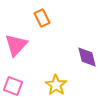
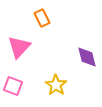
pink triangle: moved 3 px right, 2 px down
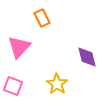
yellow star: moved 1 px right, 1 px up
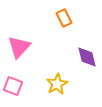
orange rectangle: moved 22 px right
yellow star: rotated 10 degrees clockwise
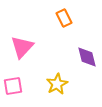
pink triangle: moved 3 px right
pink square: rotated 30 degrees counterclockwise
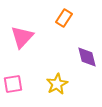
orange rectangle: rotated 60 degrees clockwise
pink triangle: moved 10 px up
pink square: moved 2 px up
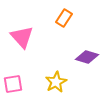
pink triangle: rotated 25 degrees counterclockwise
purple diamond: rotated 60 degrees counterclockwise
yellow star: moved 1 px left, 2 px up
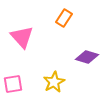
yellow star: moved 2 px left
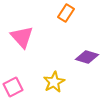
orange rectangle: moved 2 px right, 5 px up
pink square: moved 3 px down; rotated 18 degrees counterclockwise
